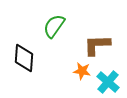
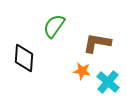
brown L-shape: moved 2 px up; rotated 12 degrees clockwise
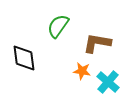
green semicircle: moved 4 px right
black diamond: rotated 12 degrees counterclockwise
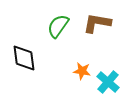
brown L-shape: moved 20 px up
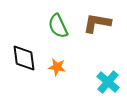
green semicircle: rotated 60 degrees counterclockwise
orange star: moved 25 px left, 4 px up
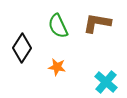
black diamond: moved 2 px left, 10 px up; rotated 40 degrees clockwise
cyan cross: moved 2 px left
